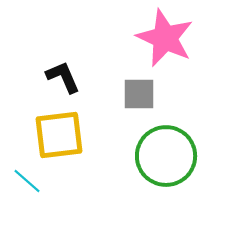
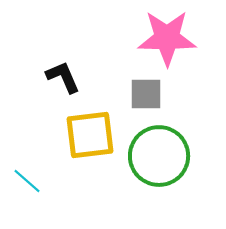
pink star: moved 2 px right; rotated 24 degrees counterclockwise
gray square: moved 7 px right
yellow square: moved 31 px right
green circle: moved 7 px left
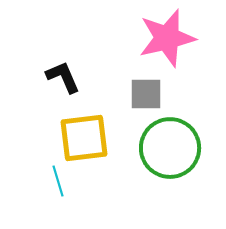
pink star: rotated 14 degrees counterclockwise
yellow square: moved 6 px left, 3 px down
green circle: moved 11 px right, 8 px up
cyan line: moved 31 px right; rotated 32 degrees clockwise
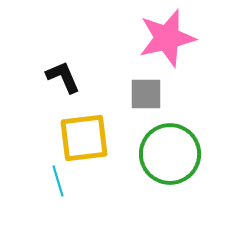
green circle: moved 6 px down
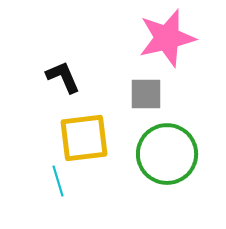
green circle: moved 3 px left
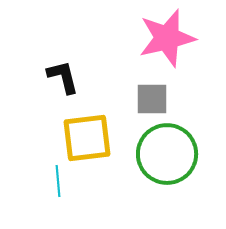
black L-shape: rotated 9 degrees clockwise
gray square: moved 6 px right, 5 px down
yellow square: moved 3 px right
cyan line: rotated 12 degrees clockwise
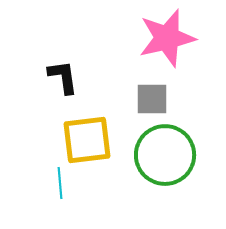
black L-shape: rotated 6 degrees clockwise
yellow square: moved 2 px down
green circle: moved 2 px left, 1 px down
cyan line: moved 2 px right, 2 px down
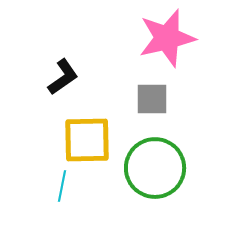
black L-shape: rotated 63 degrees clockwise
yellow square: rotated 6 degrees clockwise
green circle: moved 10 px left, 13 px down
cyan line: moved 2 px right, 3 px down; rotated 16 degrees clockwise
